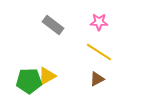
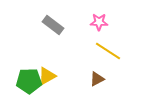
yellow line: moved 9 px right, 1 px up
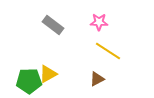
yellow triangle: moved 1 px right, 2 px up
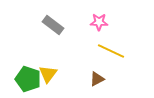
yellow line: moved 3 px right; rotated 8 degrees counterclockwise
yellow triangle: rotated 24 degrees counterclockwise
green pentagon: moved 1 px left, 2 px up; rotated 20 degrees clockwise
